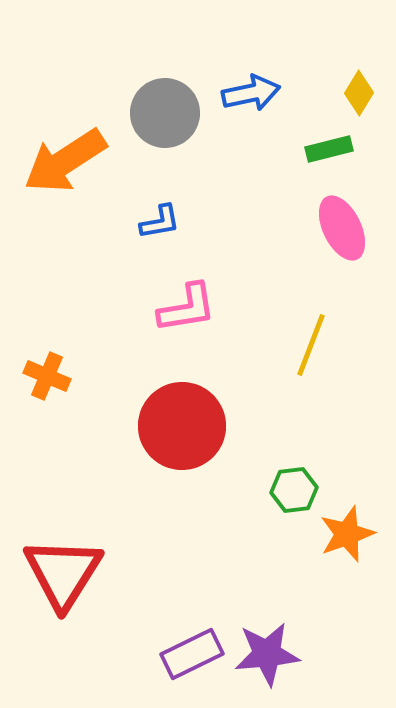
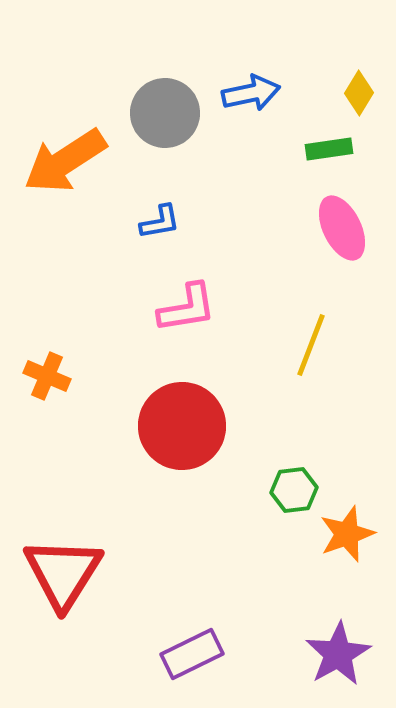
green rectangle: rotated 6 degrees clockwise
purple star: moved 71 px right; rotated 24 degrees counterclockwise
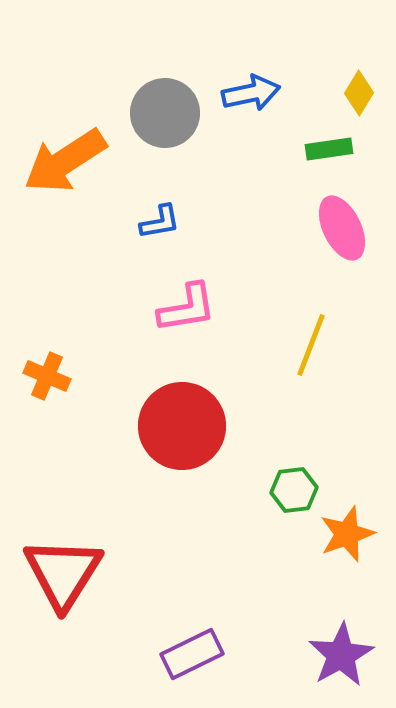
purple star: moved 3 px right, 1 px down
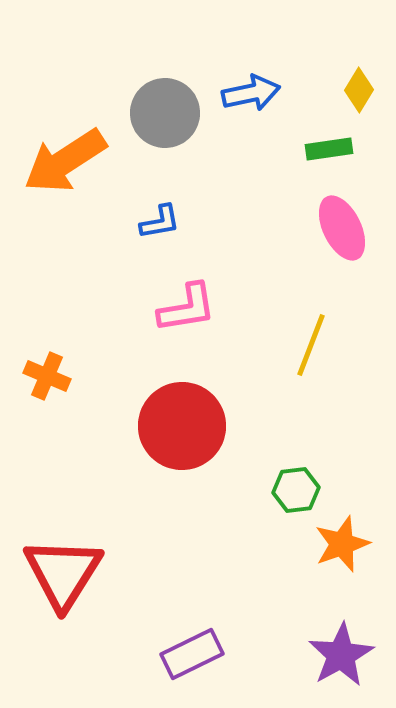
yellow diamond: moved 3 px up
green hexagon: moved 2 px right
orange star: moved 5 px left, 10 px down
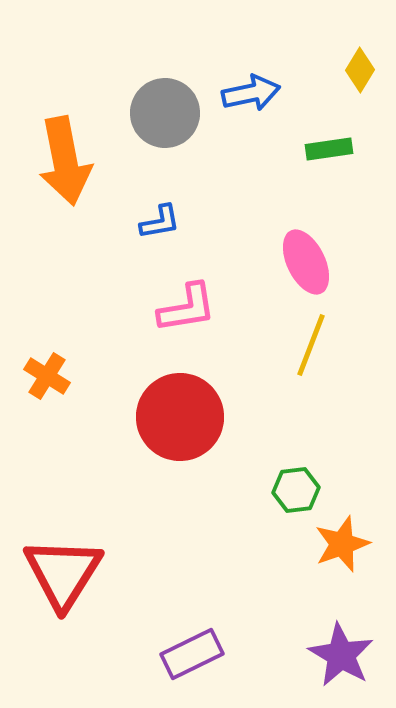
yellow diamond: moved 1 px right, 20 px up
orange arrow: rotated 68 degrees counterclockwise
pink ellipse: moved 36 px left, 34 px down
orange cross: rotated 9 degrees clockwise
red circle: moved 2 px left, 9 px up
purple star: rotated 12 degrees counterclockwise
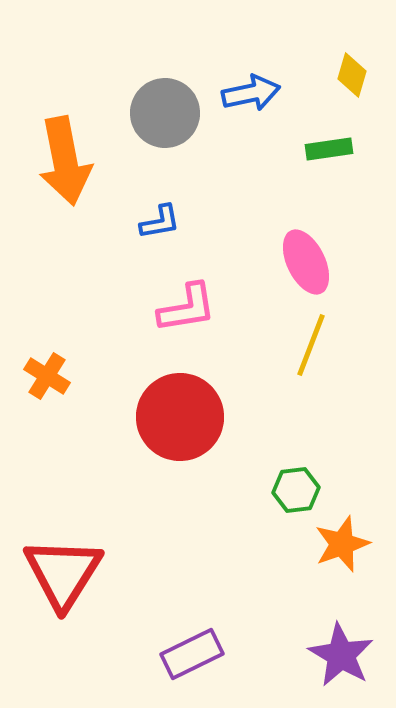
yellow diamond: moved 8 px left, 5 px down; rotated 15 degrees counterclockwise
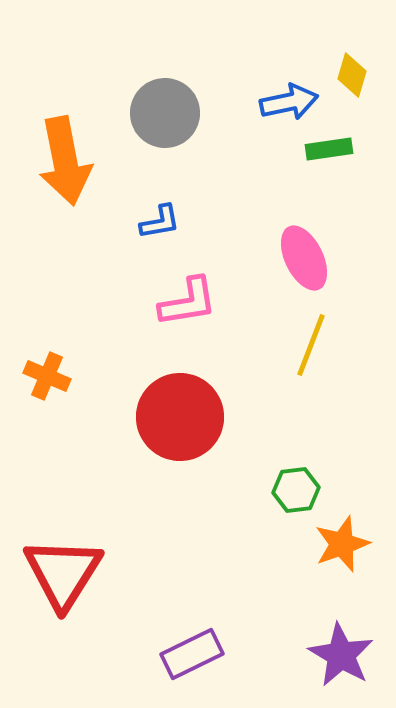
blue arrow: moved 38 px right, 9 px down
pink ellipse: moved 2 px left, 4 px up
pink L-shape: moved 1 px right, 6 px up
orange cross: rotated 9 degrees counterclockwise
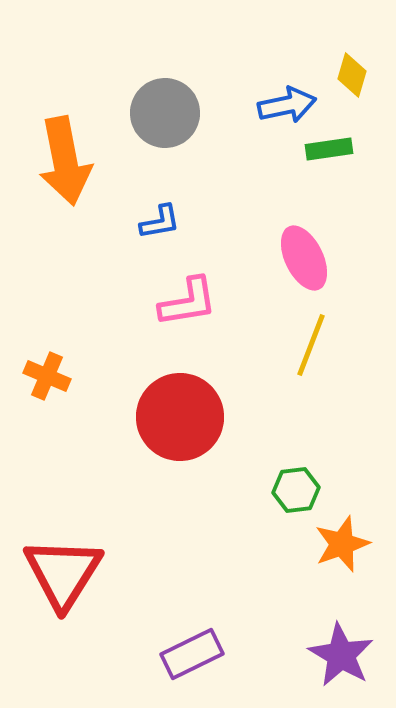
blue arrow: moved 2 px left, 3 px down
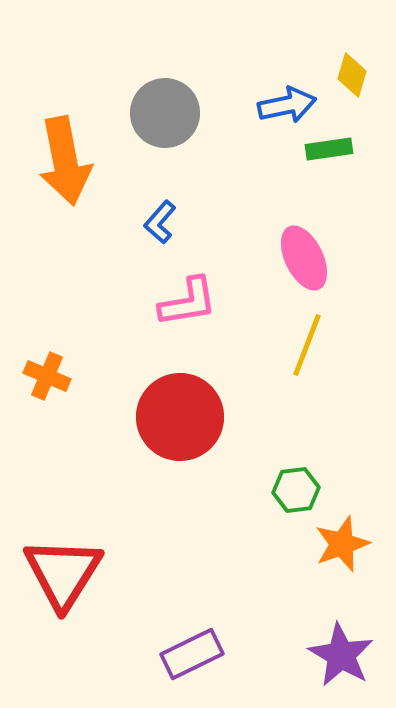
blue L-shape: rotated 141 degrees clockwise
yellow line: moved 4 px left
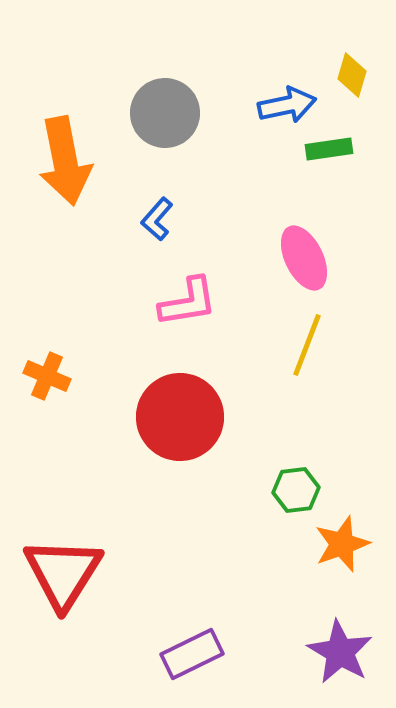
blue L-shape: moved 3 px left, 3 px up
purple star: moved 1 px left, 3 px up
